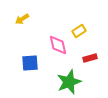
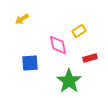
green star: moved 1 px up; rotated 15 degrees counterclockwise
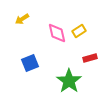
pink diamond: moved 1 px left, 12 px up
blue square: rotated 18 degrees counterclockwise
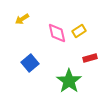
blue square: rotated 18 degrees counterclockwise
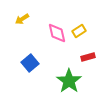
red rectangle: moved 2 px left, 1 px up
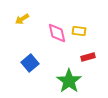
yellow rectangle: rotated 40 degrees clockwise
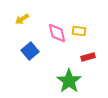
blue square: moved 12 px up
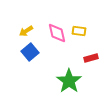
yellow arrow: moved 4 px right, 12 px down
blue square: moved 1 px down
red rectangle: moved 3 px right, 1 px down
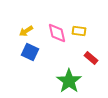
blue square: rotated 24 degrees counterclockwise
red rectangle: rotated 56 degrees clockwise
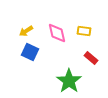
yellow rectangle: moved 5 px right
